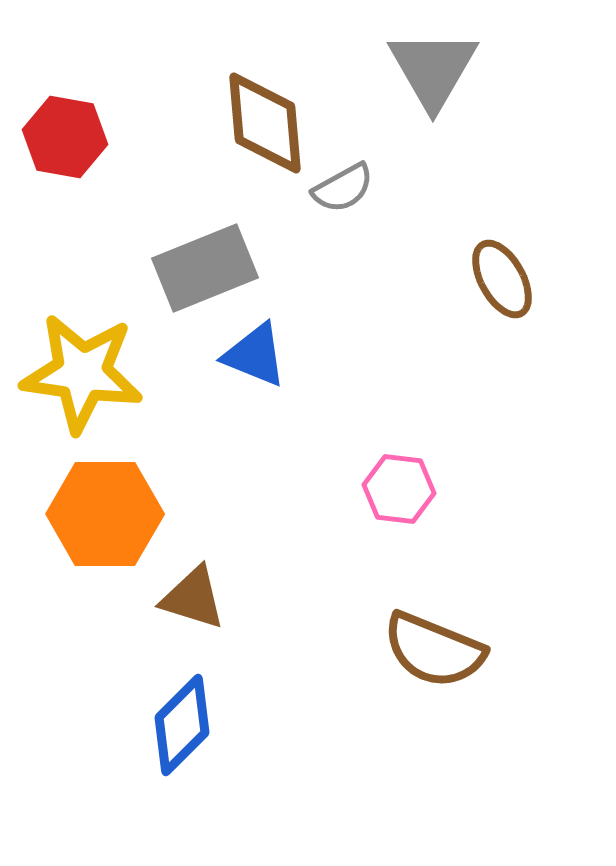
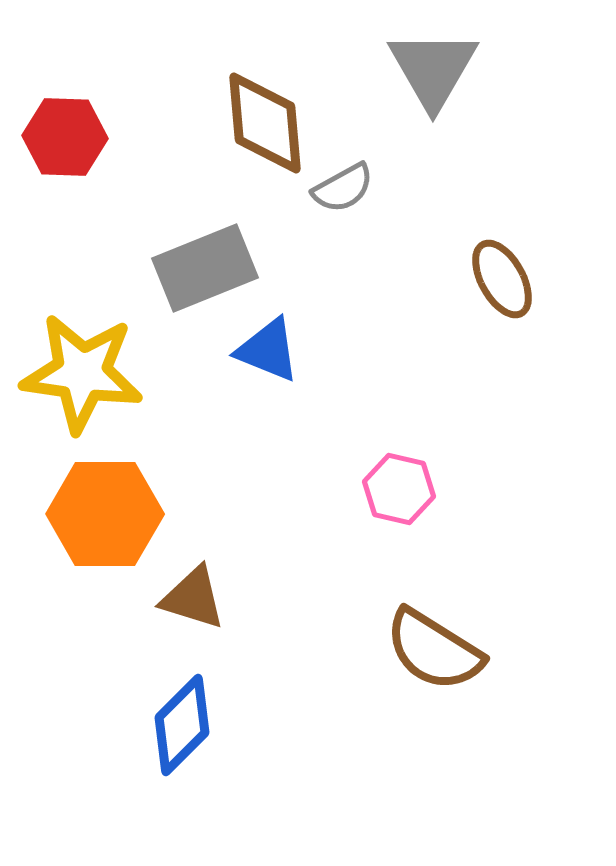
red hexagon: rotated 8 degrees counterclockwise
blue triangle: moved 13 px right, 5 px up
pink hexagon: rotated 6 degrees clockwise
brown semicircle: rotated 10 degrees clockwise
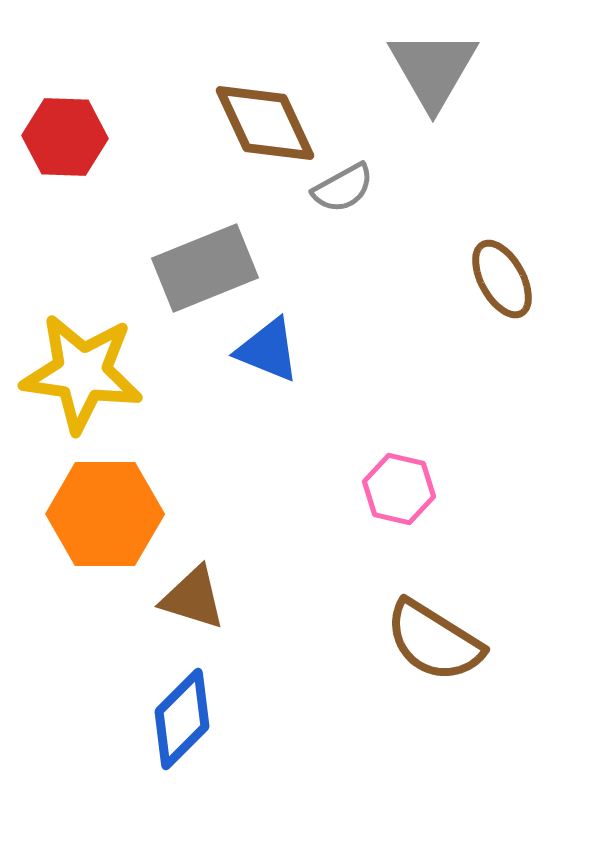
brown diamond: rotated 20 degrees counterclockwise
brown semicircle: moved 9 px up
blue diamond: moved 6 px up
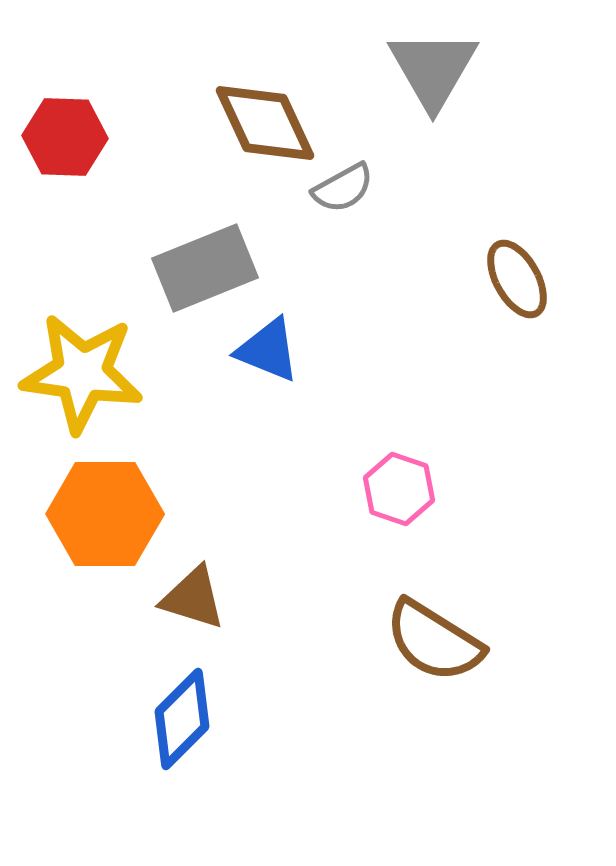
brown ellipse: moved 15 px right
pink hexagon: rotated 6 degrees clockwise
